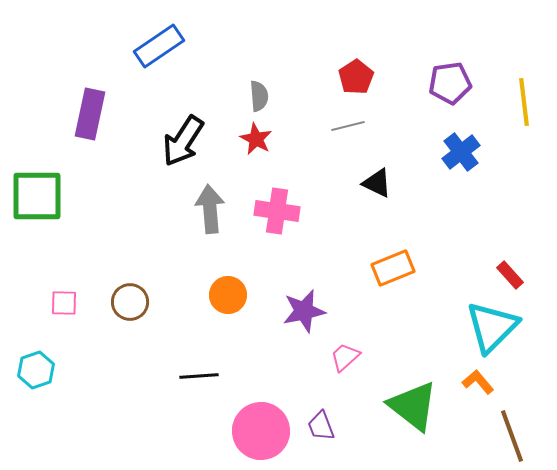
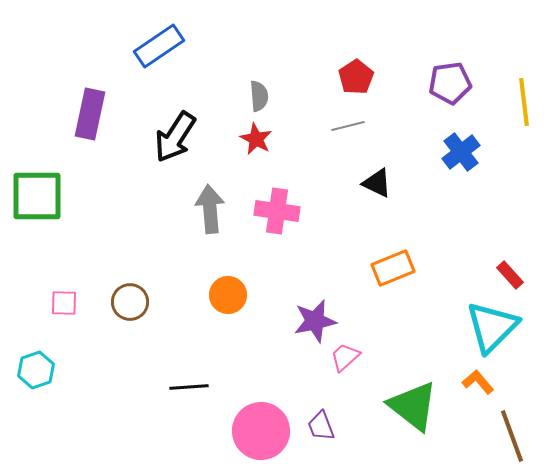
black arrow: moved 8 px left, 4 px up
purple star: moved 11 px right, 10 px down
black line: moved 10 px left, 11 px down
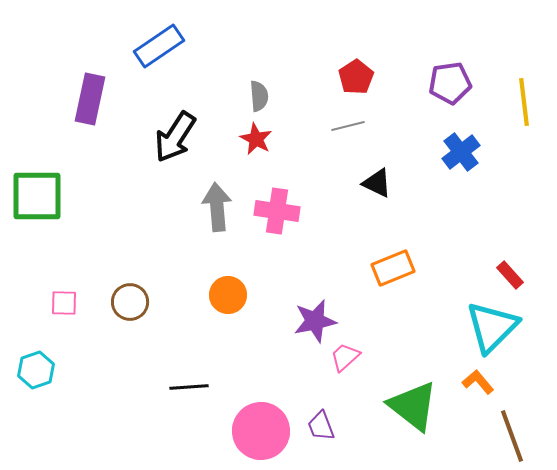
purple rectangle: moved 15 px up
gray arrow: moved 7 px right, 2 px up
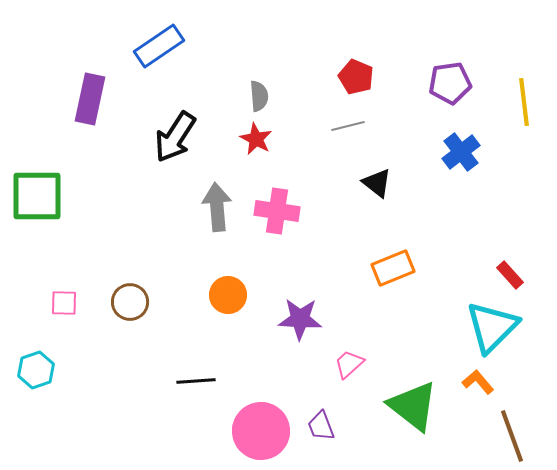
red pentagon: rotated 16 degrees counterclockwise
black triangle: rotated 12 degrees clockwise
purple star: moved 15 px left, 2 px up; rotated 15 degrees clockwise
pink trapezoid: moved 4 px right, 7 px down
black line: moved 7 px right, 6 px up
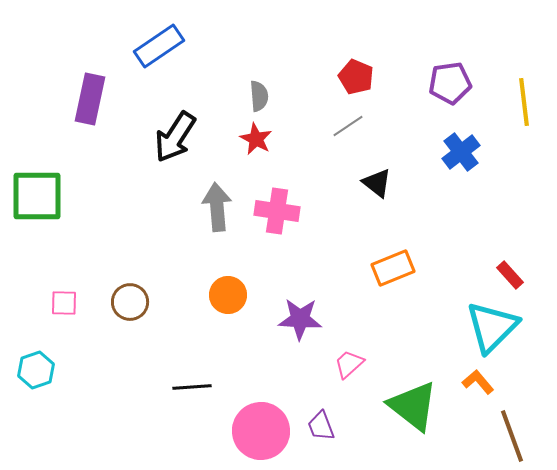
gray line: rotated 20 degrees counterclockwise
black line: moved 4 px left, 6 px down
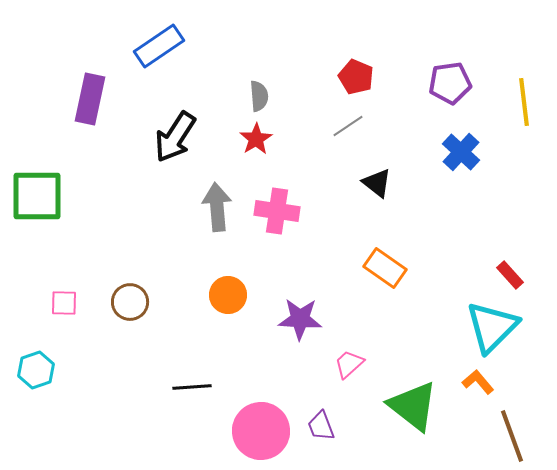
red star: rotated 12 degrees clockwise
blue cross: rotated 9 degrees counterclockwise
orange rectangle: moved 8 px left; rotated 57 degrees clockwise
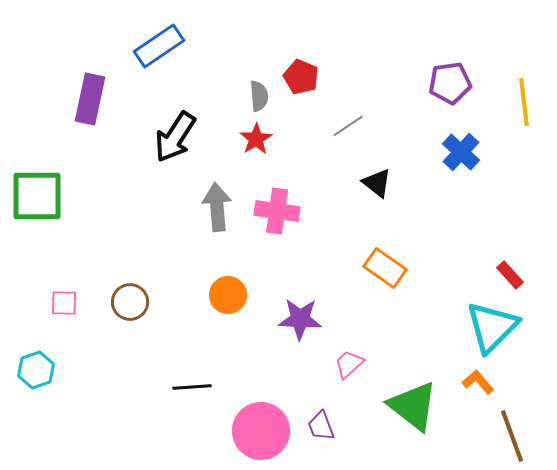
red pentagon: moved 55 px left
